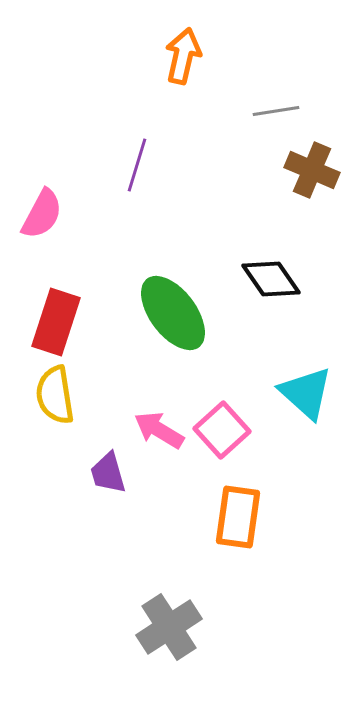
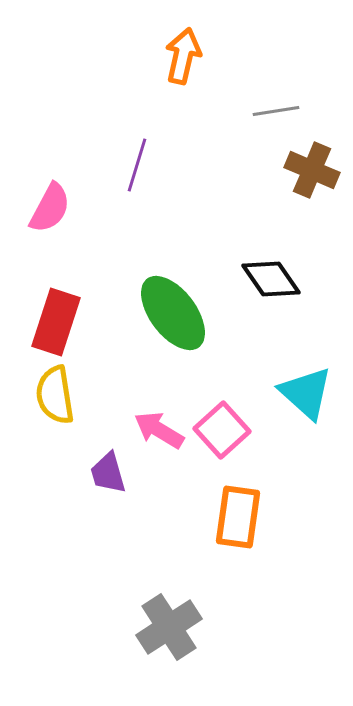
pink semicircle: moved 8 px right, 6 px up
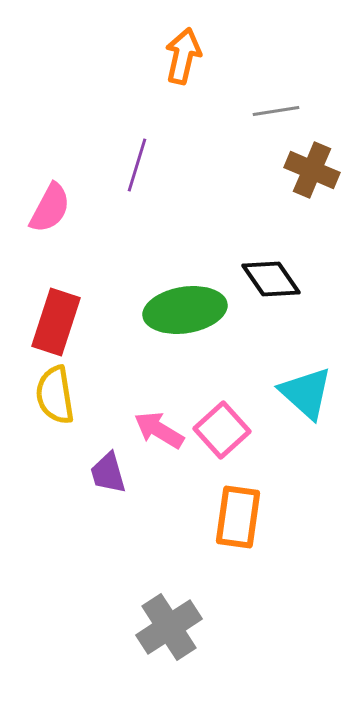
green ellipse: moved 12 px right, 3 px up; rotated 62 degrees counterclockwise
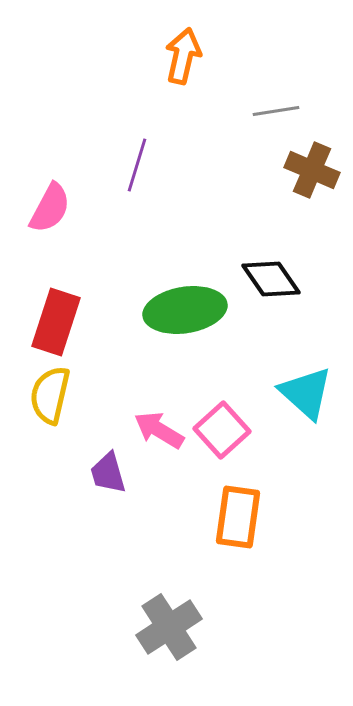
yellow semicircle: moved 5 px left; rotated 22 degrees clockwise
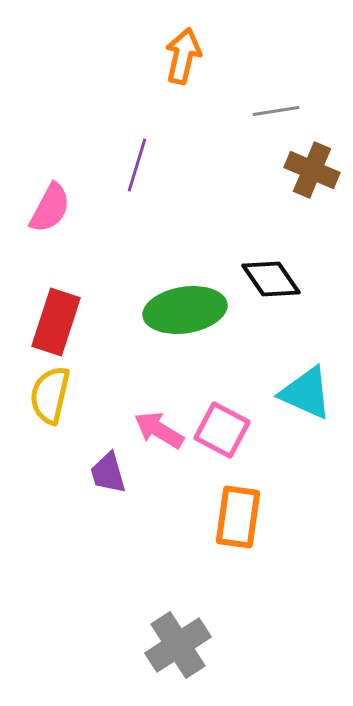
cyan triangle: rotated 18 degrees counterclockwise
pink square: rotated 20 degrees counterclockwise
gray cross: moved 9 px right, 18 px down
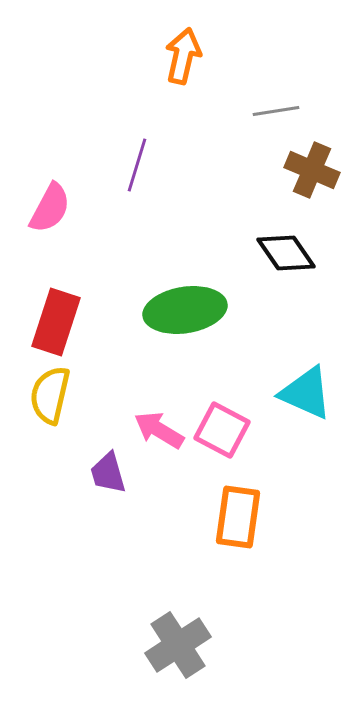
black diamond: moved 15 px right, 26 px up
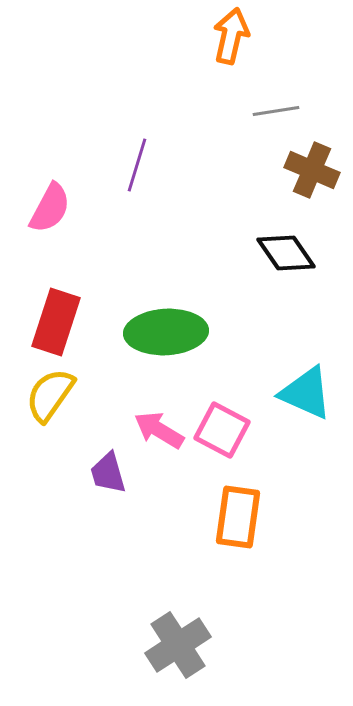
orange arrow: moved 48 px right, 20 px up
green ellipse: moved 19 px left, 22 px down; rotated 6 degrees clockwise
yellow semicircle: rotated 22 degrees clockwise
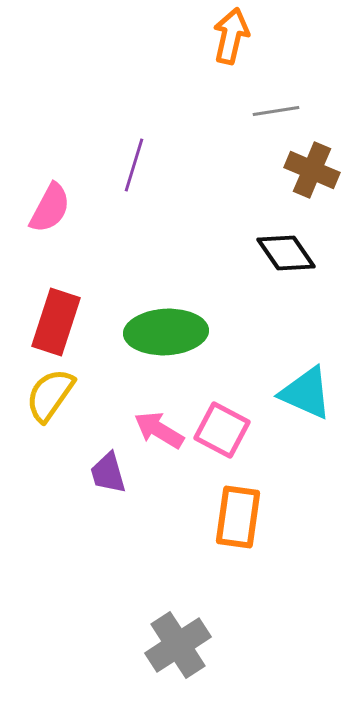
purple line: moved 3 px left
